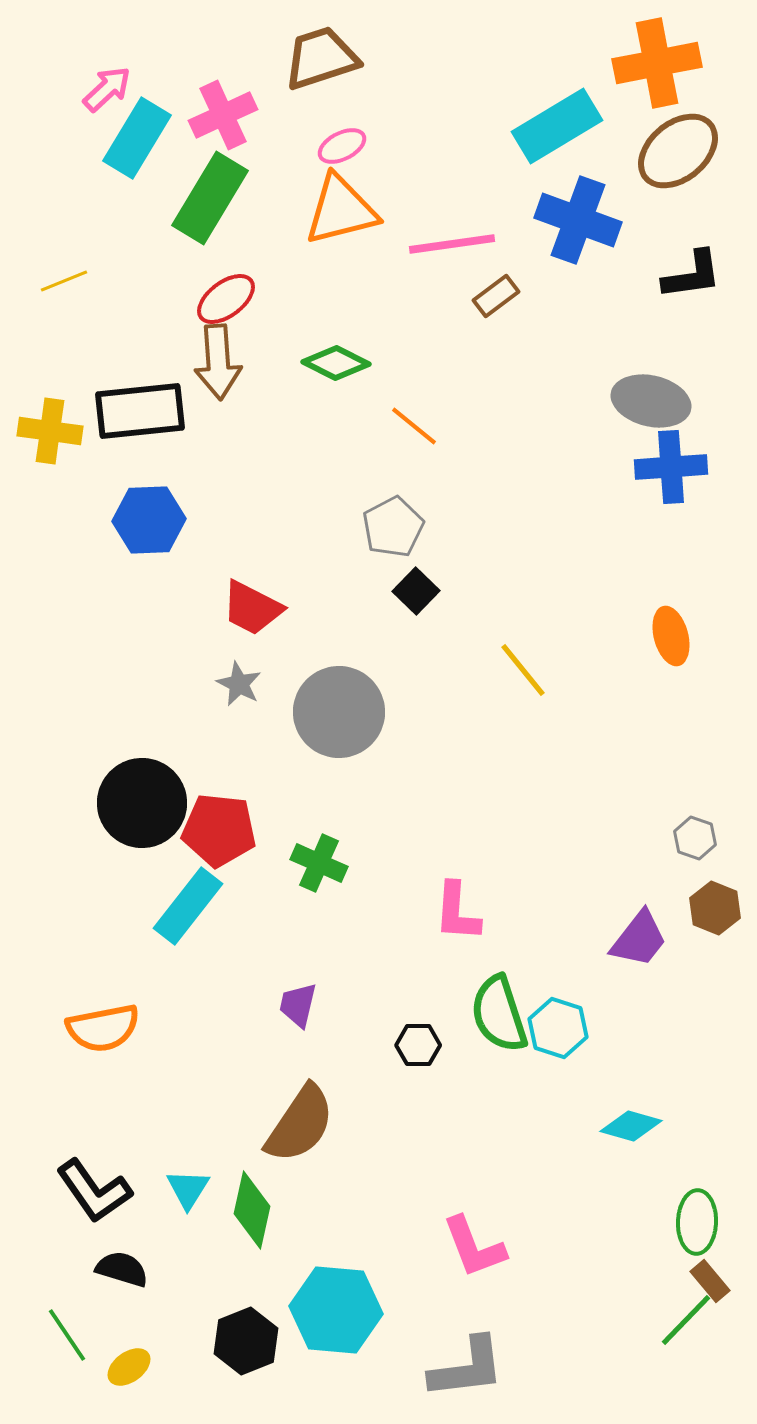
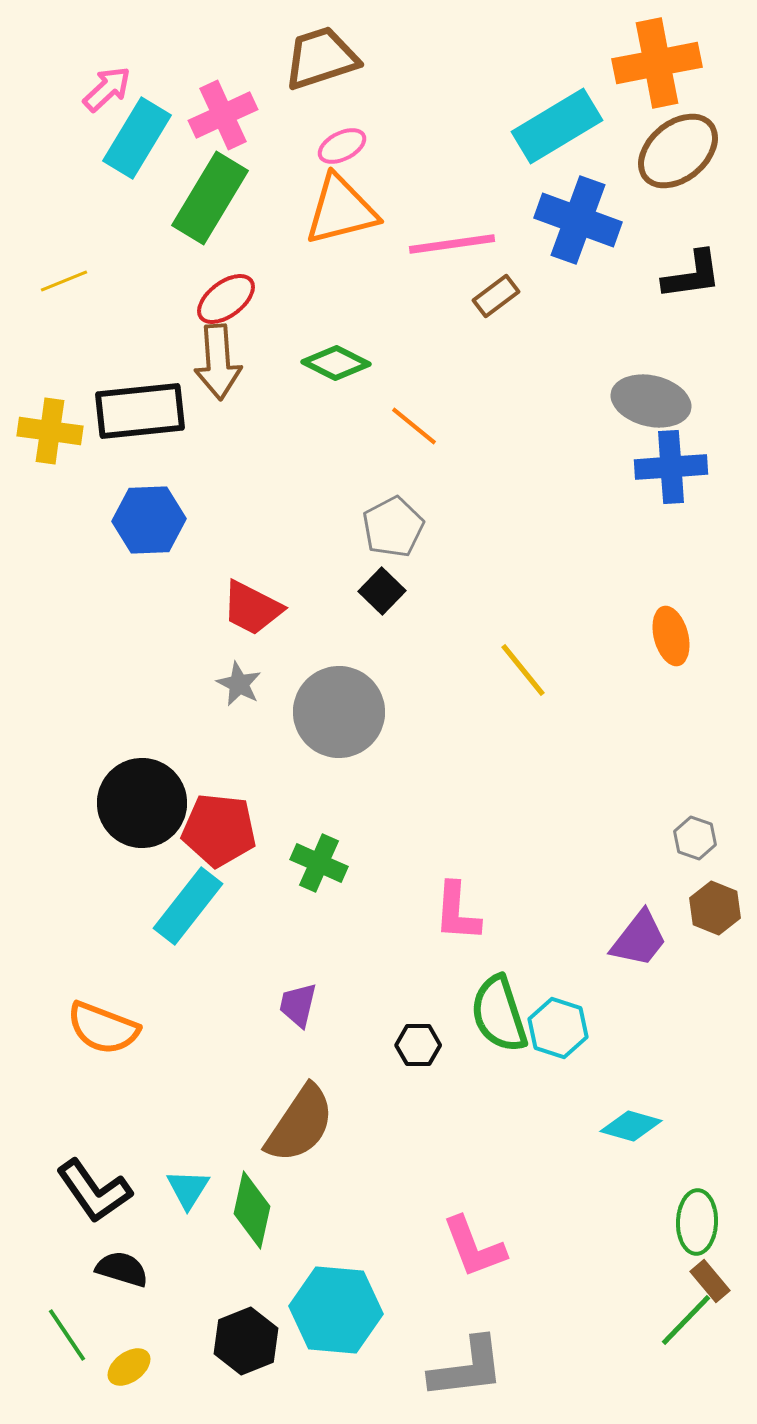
black square at (416, 591): moved 34 px left
orange semicircle at (103, 1028): rotated 32 degrees clockwise
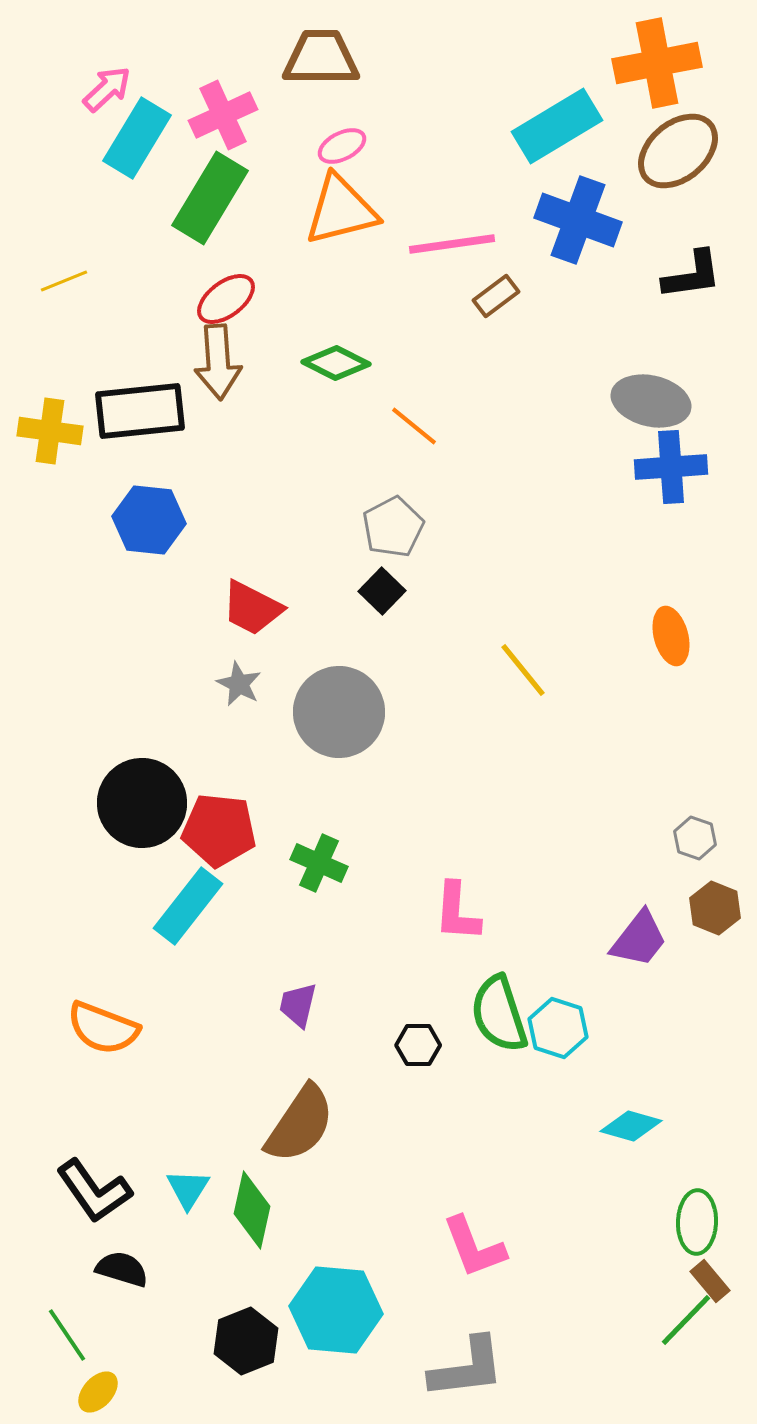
brown trapezoid at (321, 58): rotated 18 degrees clockwise
blue hexagon at (149, 520): rotated 8 degrees clockwise
yellow ellipse at (129, 1367): moved 31 px left, 25 px down; rotated 12 degrees counterclockwise
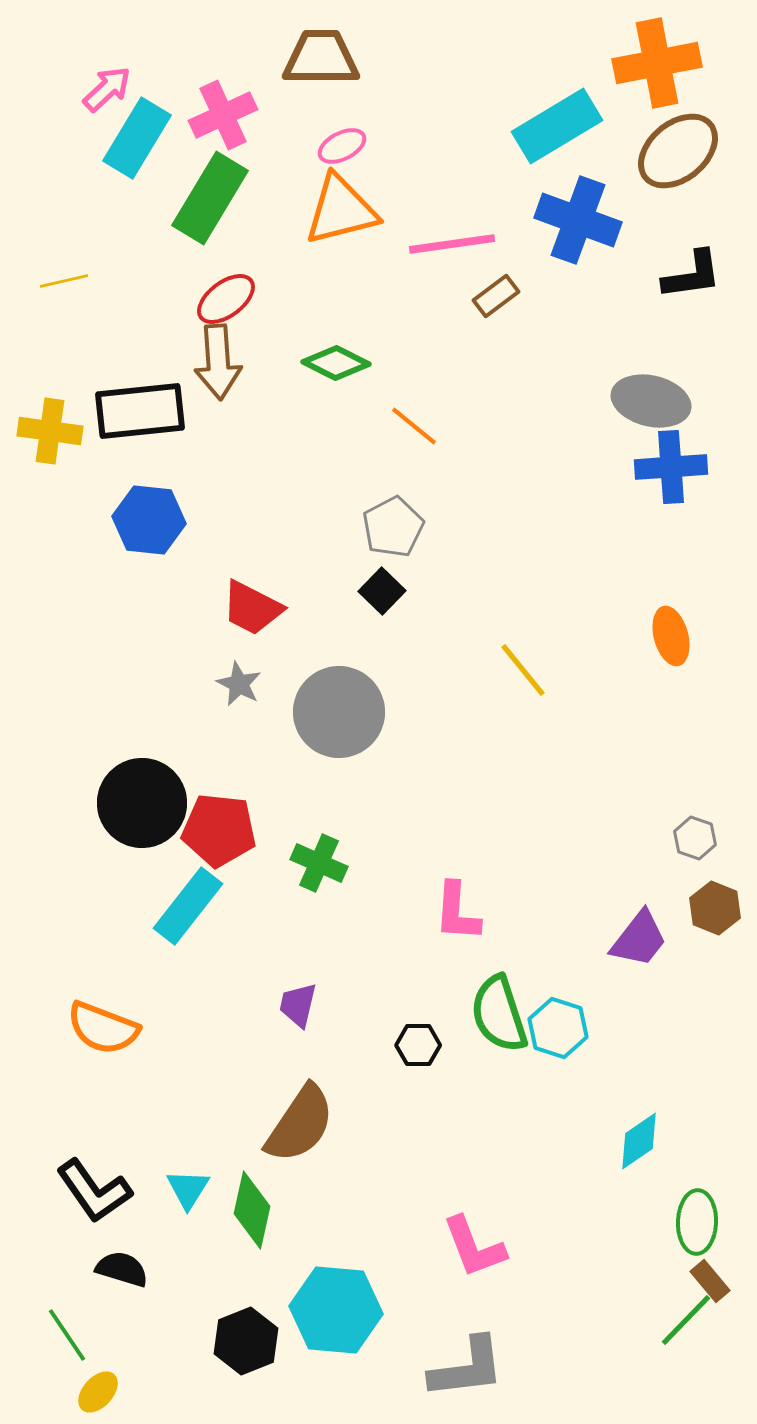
yellow line at (64, 281): rotated 9 degrees clockwise
cyan diamond at (631, 1126): moved 8 px right, 15 px down; rotated 50 degrees counterclockwise
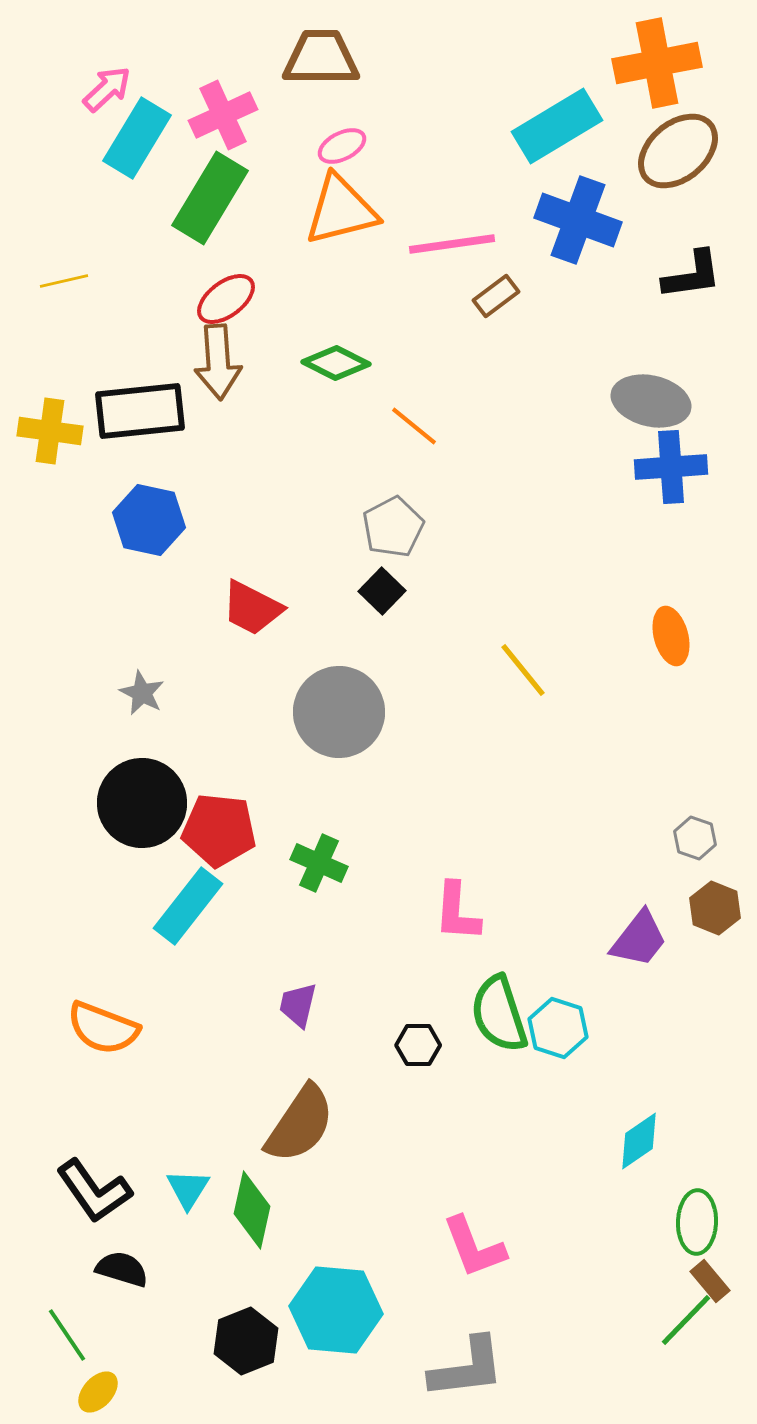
blue hexagon at (149, 520): rotated 6 degrees clockwise
gray star at (239, 684): moved 97 px left, 9 px down
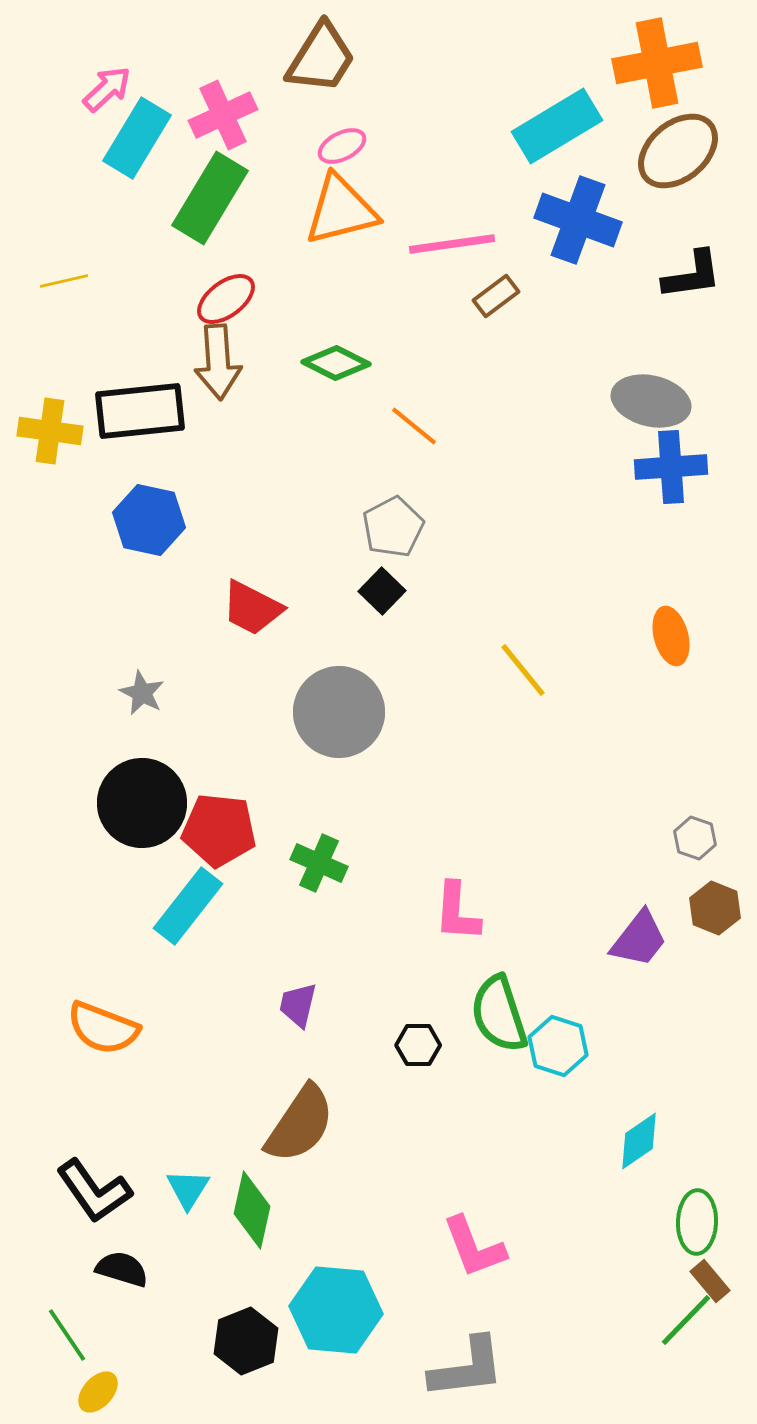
brown trapezoid at (321, 58): rotated 122 degrees clockwise
cyan hexagon at (558, 1028): moved 18 px down
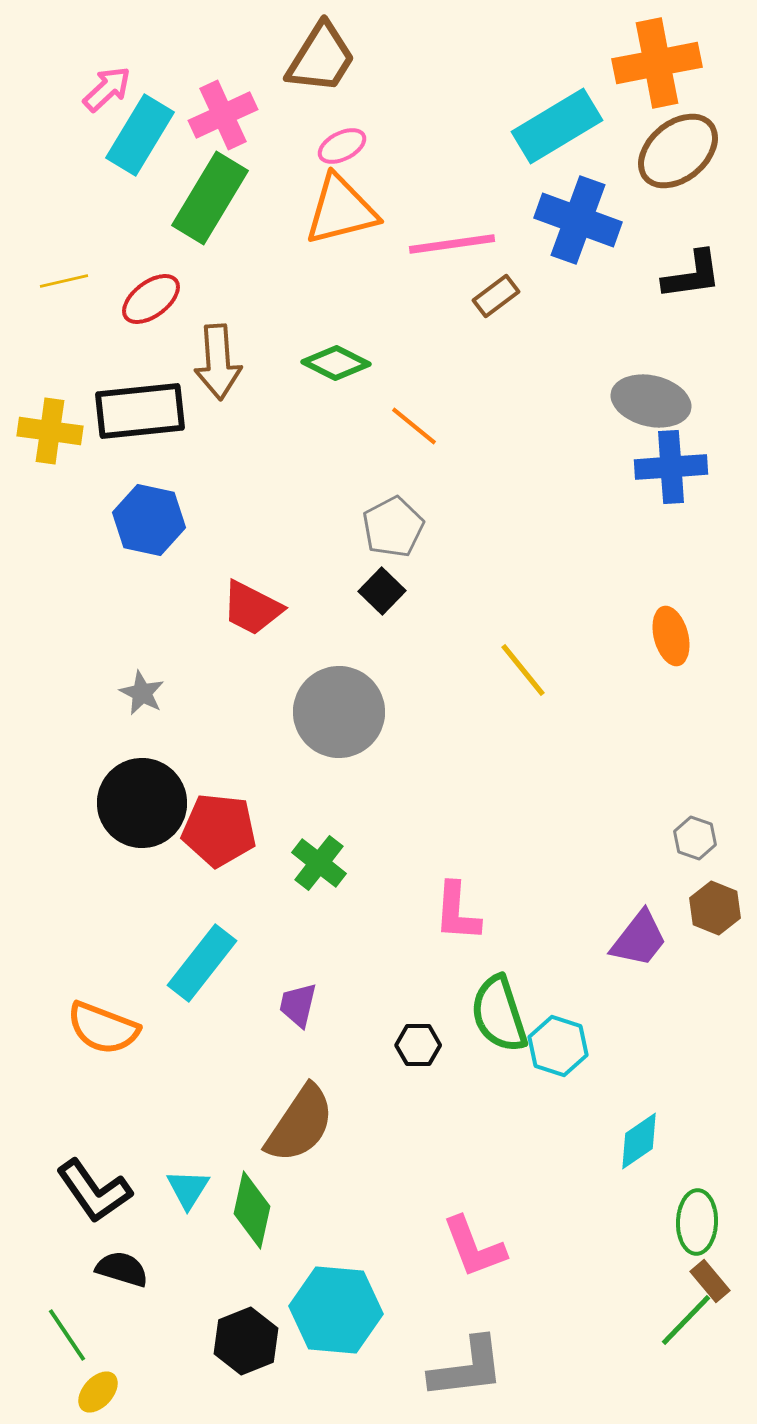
cyan rectangle at (137, 138): moved 3 px right, 3 px up
red ellipse at (226, 299): moved 75 px left
green cross at (319, 863): rotated 14 degrees clockwise
cyan rectangle at (188, 906): moved 14 px right, 57 px down
